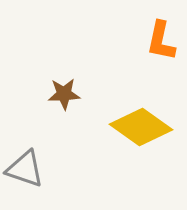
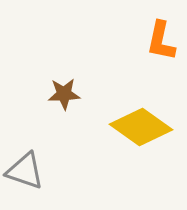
gray triangle: moved 2 px down
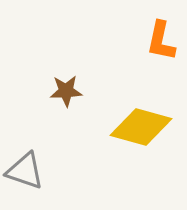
brown star: moved 2 px right, 3 px up
yellow diamond: rotated 20 degrees counterclockwise
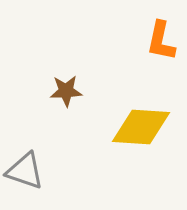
yellow diamond: rotated 12 degrees counterclockwise
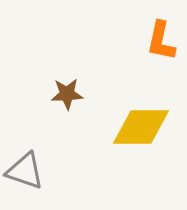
brown star: moved 1 px right, 3 px down
yellow diamond: rotated 4 degrees counterclockwise
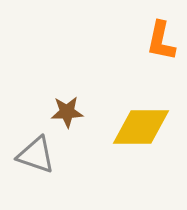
brown star: moved 18 px down
gray triangle: moved 11 px right, 16 px up
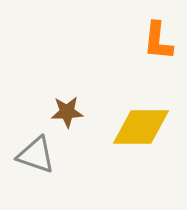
orange L-shape: moved 3 px left; rotated 6 degrees counterclockwise
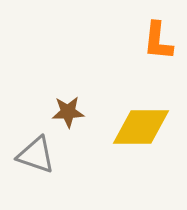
brown star: moved 1 px right
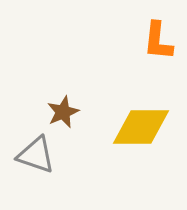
brown star: moved 5 px left; rotated 20 degrees counterclockwise
